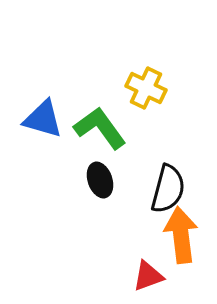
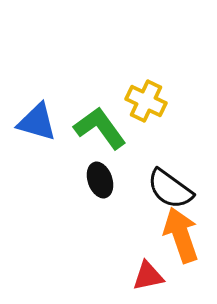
yellow cross: moved 13 px down
blue triangle: moved 6 px left, 3 px down
black semicircle: moved 2 px right; rotated 111 degrees clockwise
orange arrow: rotated 12 degrees counterclockwise
red triangle: rotated 8 degrees clockwise
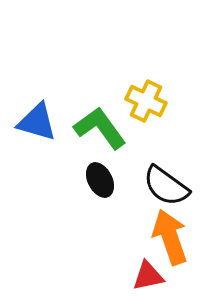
black ellipse: rotated 8 degrees counterclockwise
black semicircle: moved 4 px left, 3 px up
orange arrow: moved 11 px left, 2 px down
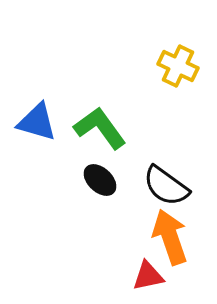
yellow cross: moved 32 px right, 35 px up
black ellipse: rotated 20 degrees counterclockwise
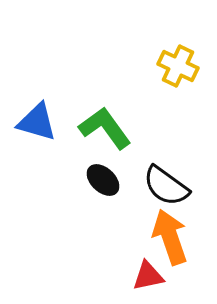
green L-shape: moved 5 px right
black ellipse: moved 3 px right
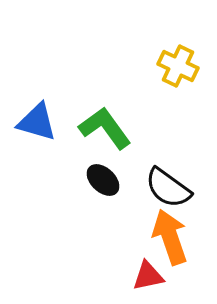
black semicircle: moved 2 px right, 2 px down
